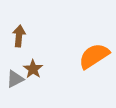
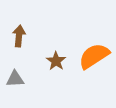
brown star: moved 23 px right, 8 px up
gray triangle: rotated 24 degrees clockwise
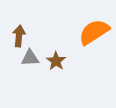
orange semicircle: moved 24 px up
gray triangle: moved 15 px right, 21 px up
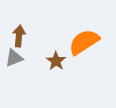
orange semicircle: moved 10 px left, 10 px down
gray triangle: moved 16 px left; rotated 18 degrees counterclockwise
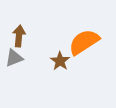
brown star: moved 4 px right
